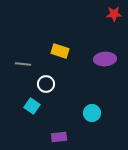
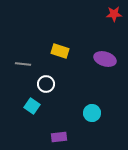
purple ellipse: rotated 20 degrees clockwise
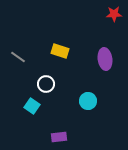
purple ellipse: rotated 65 degrees clockwise
gray line: moved 5 px left, 7 px up; rotated 28 degrees clockwise
cyan circle: moved 4 px left, 12 px up
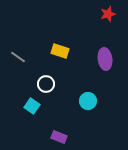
red star: moved 6 px left; rotated 14 degrees counterclockwise
purple rectangle: rotated 28 degrees clockwise
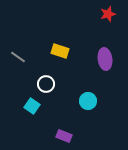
purple rectangle: moved 5 px right, 1 px up
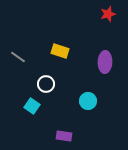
purple ellipse: moved 3 px down; rotated 10 degrees clockwise
purple rectangle: rotated 14 degrees counterclockwise
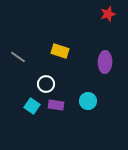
purple rectangle: moved 8 px left, 31 px up
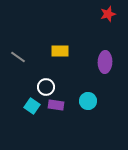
yellow rectangle: rotated 18 degrees counterclockwise
white circle: moved 3 px down
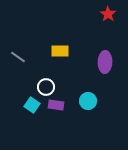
red star: rotated 21 degrees counterclockwise
cyan square: moved 1 px up
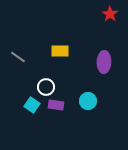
red star: moved 2 px right
purple ellipse: moved 1 px left
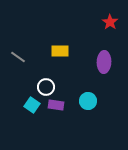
red star: moved 8 px down
